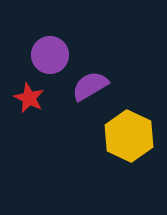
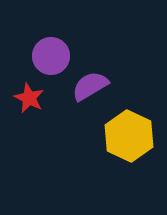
purple circle: moved 1 px right, 1 px down
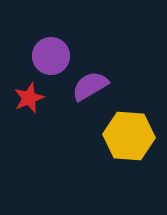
red star: rotated 24 degrees clockwise
yellow hexagon: rotated 21 degrees counterclockwise
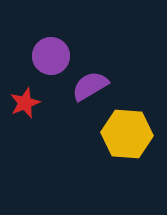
red star: moved 4 px left, 5 px down
yellow hexagon: moved 2 px left, 2 px up
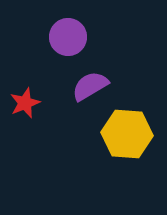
purple circle: moved 17 px right, 19 px up
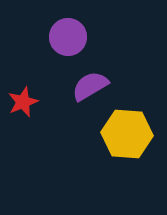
red star: moved 2 px left, 1 px up
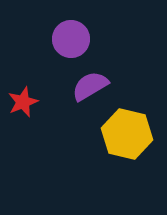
purple circle: moved 3 px right, 2 px down
yellow hexagon: rotated 9 degrees clockwise
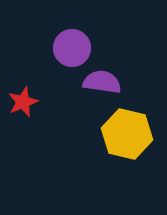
purple circle: moved 1 px right, 9 px down
purple semicircle: moved 12 px right, 4 px up; rotated 39 degrees clockwise
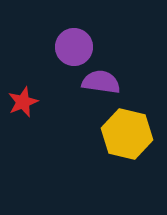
purple circle: moved 2 px right, 1 px up
purple semicircle: moved 1 px left
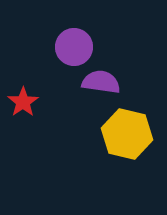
red star: rotated 12 degrees counterclockwise
